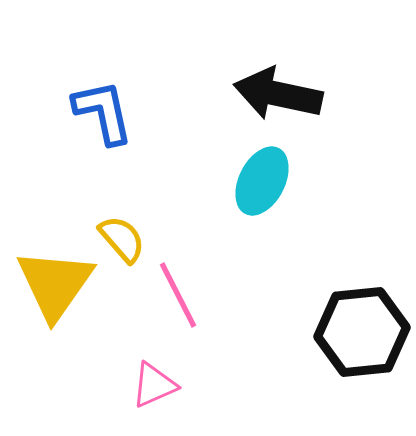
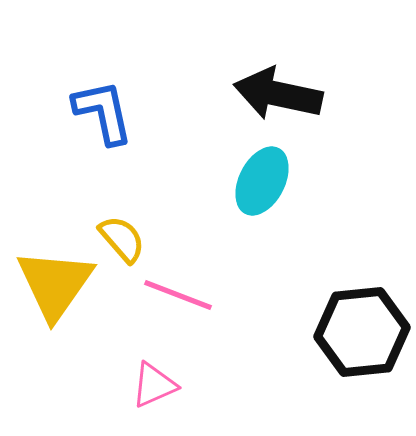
pink line: rotated 42 degrees counterclockwise
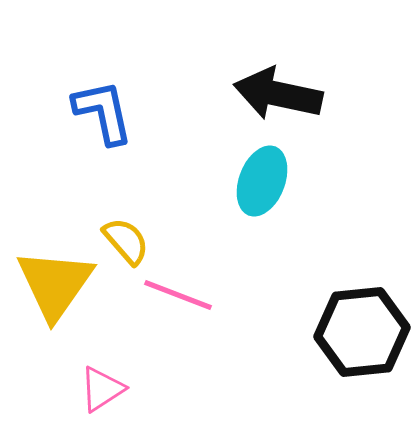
cyan ellipse: rotated 6 degrees counterclockwise
yellow semicircle: moved 4 px right, 2 px down
pink triangle: moved 52 px left, 4 px down; rotated 9 degrees counterclockwise
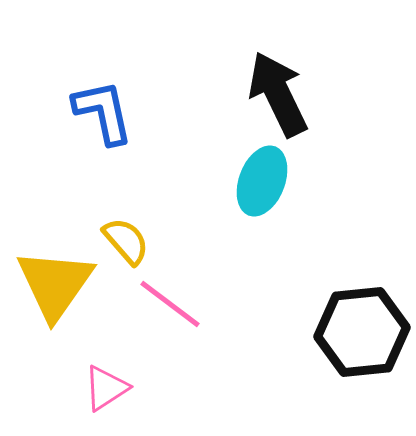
black arrow: rotated 52 degrees clockwise
pink line: moved 8 px left, 9 px down; rotated 16 degrees clockwise
pink triangle: moved 4 px right, 1 px up
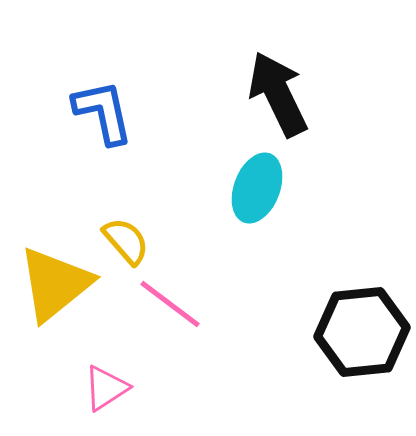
cyan ellipse: moved 5 px left, 7 px down
yellow triangle: rotated 16 degrees clockwise
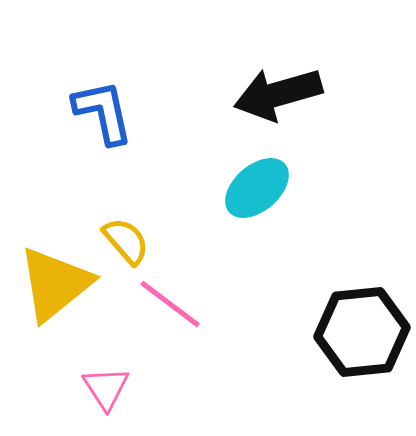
black arrow: rotated 80 degrees counterclockwise
cyan ellipse: rotated 28 degrees clockwise
pink triangle: rotated 30 degrees counterclockwise
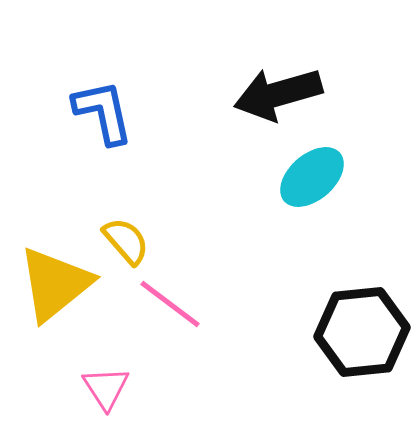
cyan ellipse: moved 55 px right, 11 px up
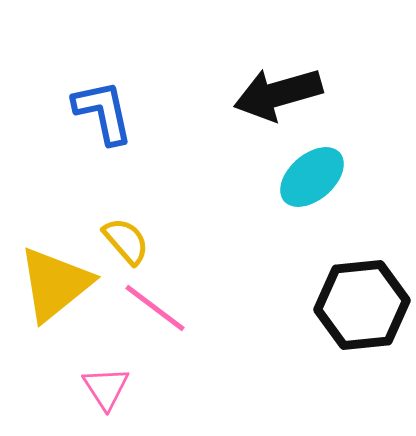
pink line: moved 15 px left, 4 px down
black hexagon: moved 27 px up
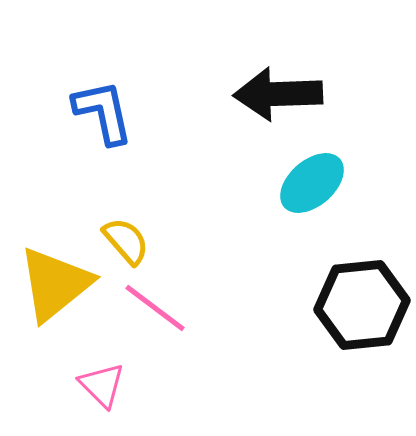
black arrow: rotated 14 degrees clockwise
cyan ellipse: moved 6 px down
pink triangle: moved 4 px left, 3 px up; rotated 12 degrees counterclockwise
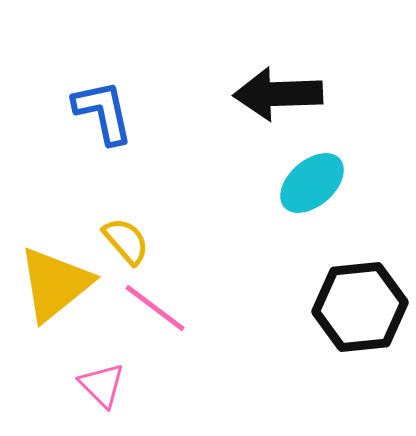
black hexagon: moved 2 px left, 2 px down
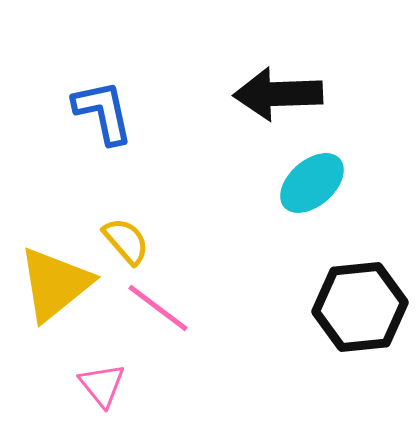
pink line: moved 3 px right
pink triangle: rotated 6 degrees clockwise
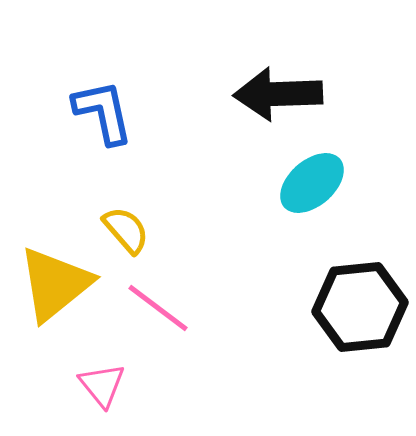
yellow semicircle: moved 11 px up
